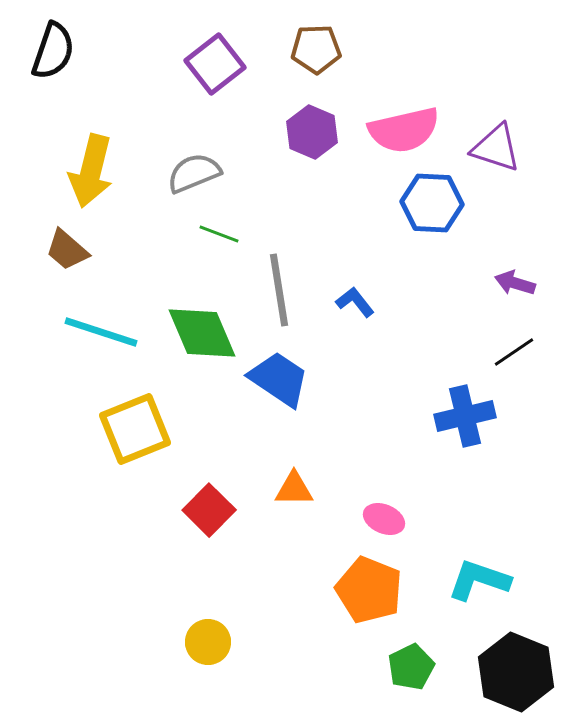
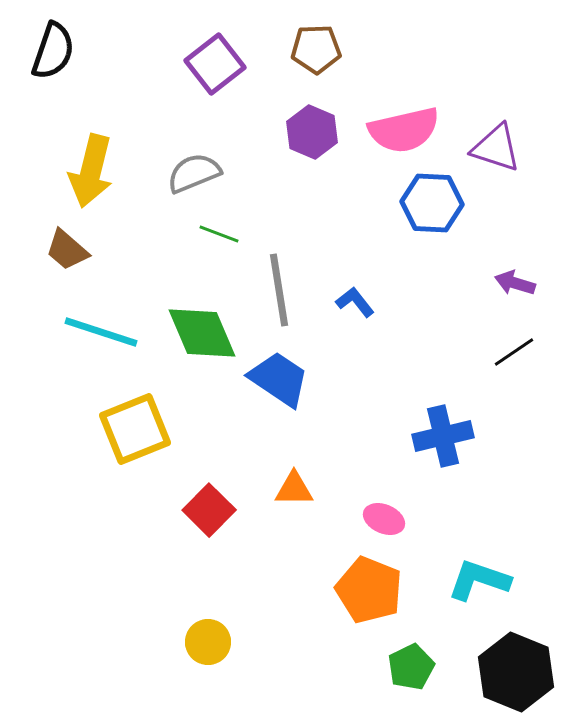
blue cross: moved 22 px left, 20 px down
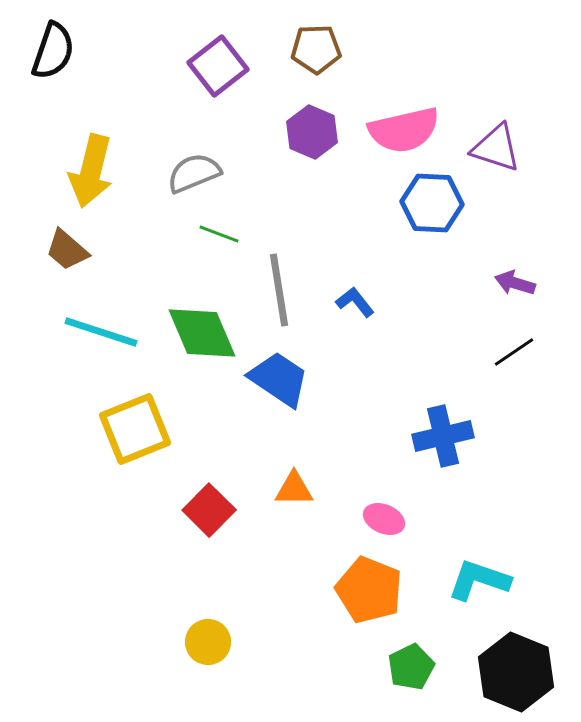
purple square: moved 3 px right, 2 px down
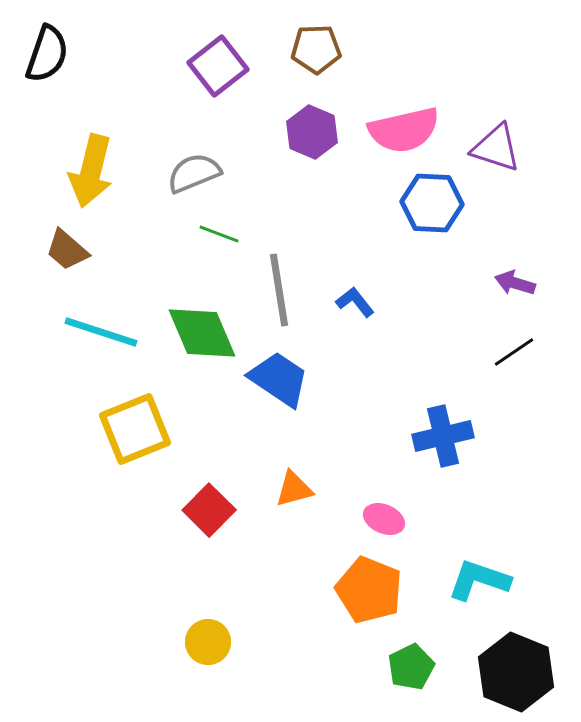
black semicircle: moved 6 px left, 3 px down
orange triangle: rotated 15 degrees counterclockwise
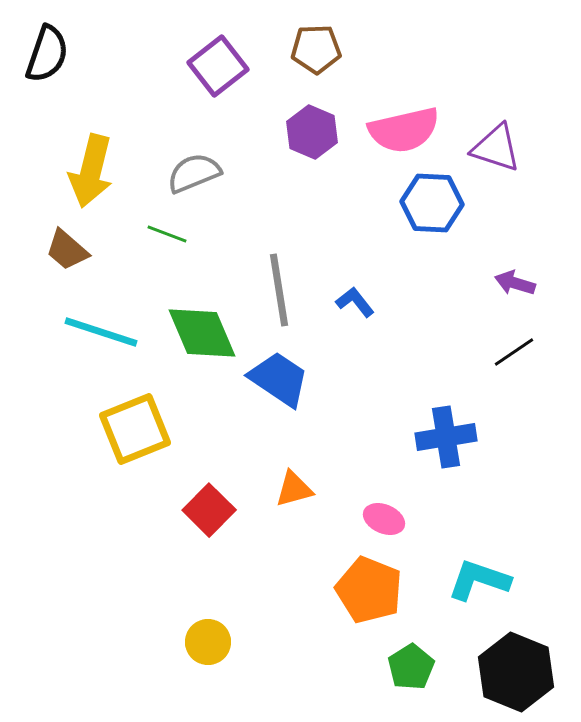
green line: moved 52 px left
blue cross: moved 3 px right, 1 px down; rotated 4 degrees clockwise
green pentagon: rotated 6 degrees counterclockwise
